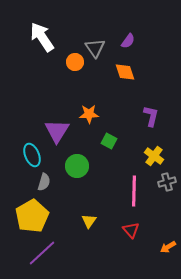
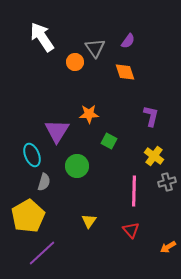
yellow pentagon: moved 4 px left
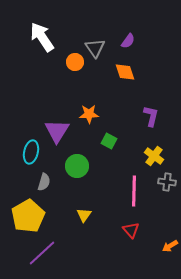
cyan ellipse: moved 1 px left, 3 px up; rotated 35 degrees clockwise
gray cross: rotated 24 degrees clockwise
yellow triangle: moved 5 px left, 6 px up
orange arrow: moved 2 px right, 1 px up
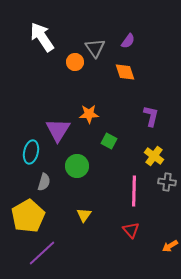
purple triangle: moved 1 px right, 1 px up
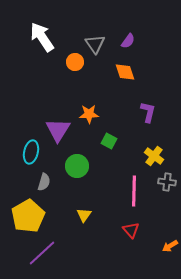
gray triangle: moved 4 px up
purple L-shape: moved 3 px left, 4 px up
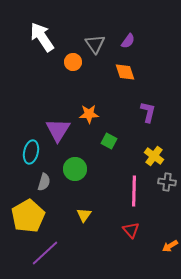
orange circle: moved 2 px left
green circle: moved 2 px left, 3 px down
purple line: moved 3 px right
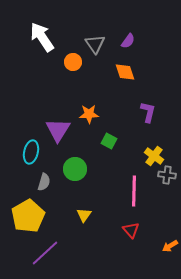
gray cross: moved 7 px up
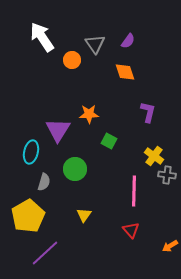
orange circle: moved 1 px left, 2 px up
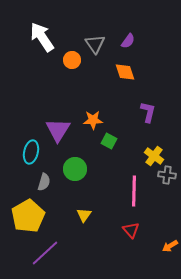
orange star: moved 4 px right, 6 px down
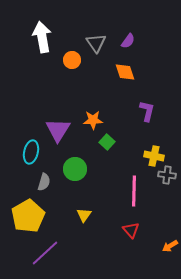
white arrow: rotated 24 degrees clockwise
gray triangle: moved 1 px right, 1 px up
purple L-shape: moved 1 px left, 1 px up
green square: moved 2 px left, 1 px down; rotated 14 degrees clockwise
yellow cross: rotated 24 degrees counterclockwise
